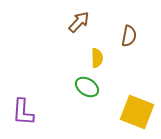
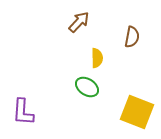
brown semicircle: moved 3 px right, 1 px down
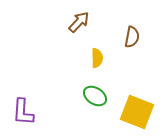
green ellipse: moved 8 px right, 9 px down
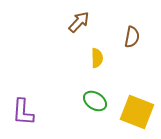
green ellipse: moved 5 px down
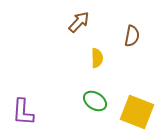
brown semicircle: moved 1 px up
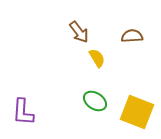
brown arrow: moved 10 px down; rotated 100 degrees clockwise
brown semicircle: rotated 105 degrees counterclockwise
yellow semicircle: rotated 30 degrees counterclockwise
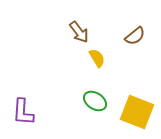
brown semicircle: moved 3 px right; rotated 145 degrees clockwise
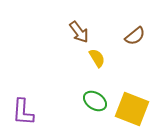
yellow square: moved 5 px left, 3 px up
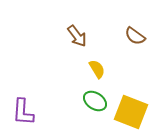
brown arrow: moved 2 px left, 4 px down
brown semicircle: rotated 75 degrees clockwise
yellow semicircle: moved 11 px down
yellow square: moved 1 px left, 3 px down
